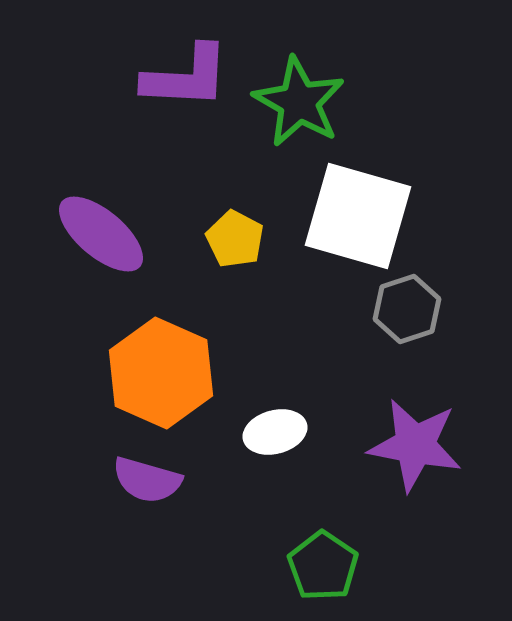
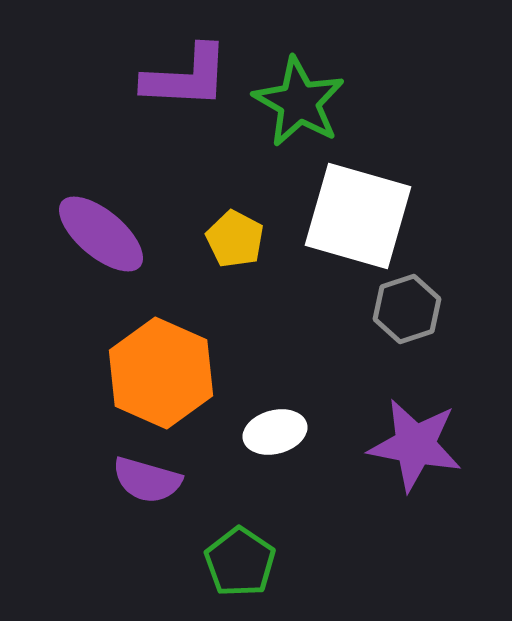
green pentagon: moved 83 px left, 4 px up
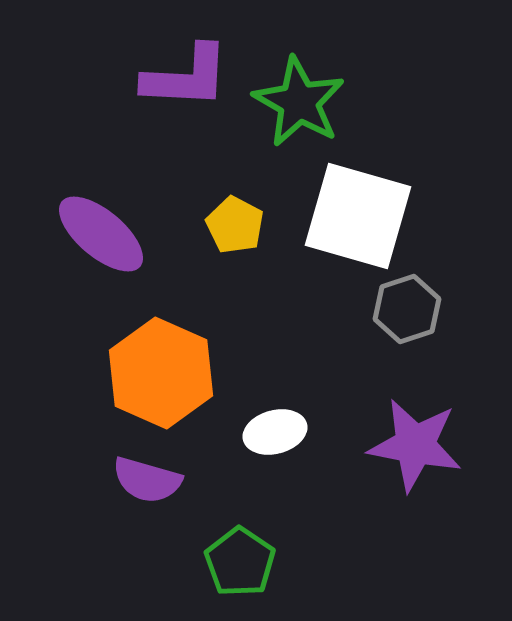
yellow pentagon: moved 14 px up
